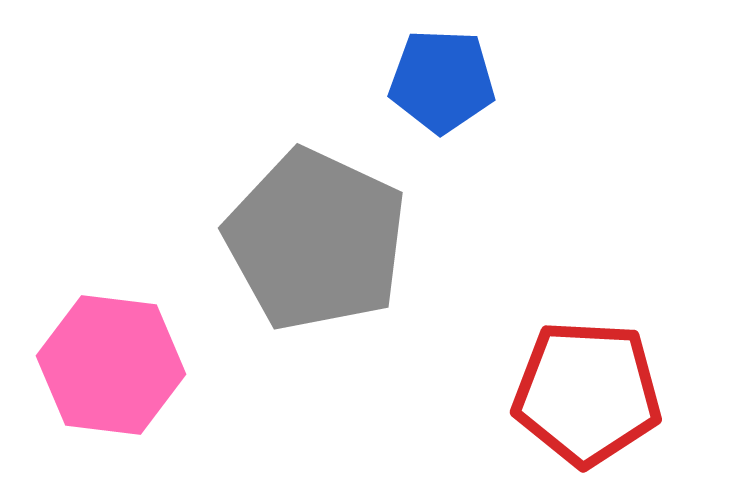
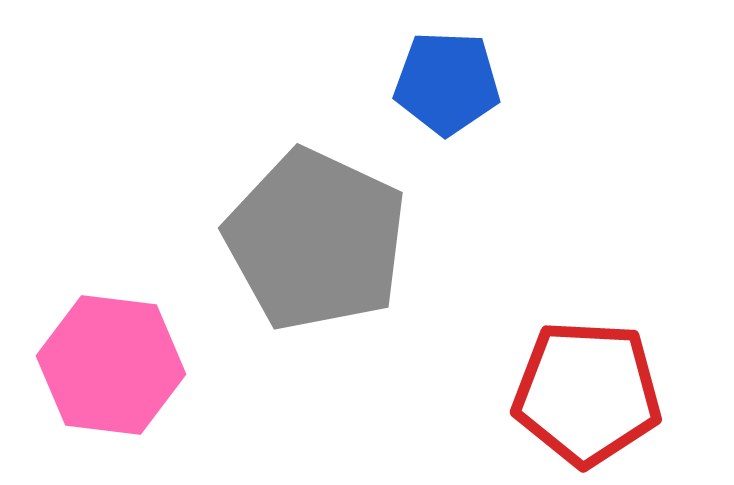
blue pentagon: moved 5 px right, 2 px down
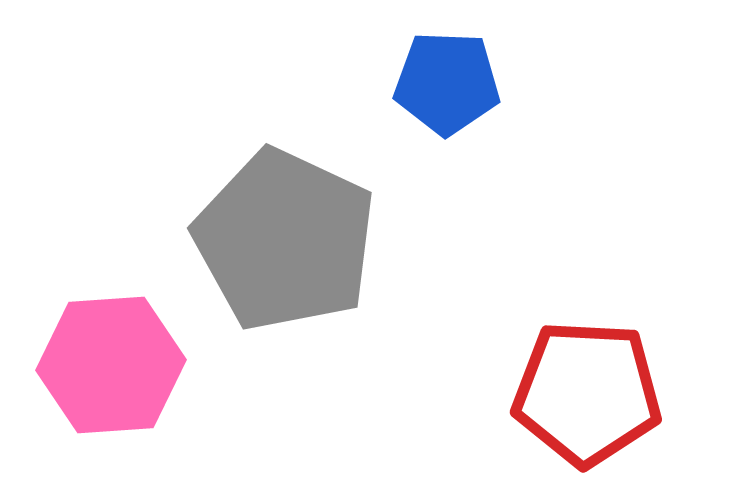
gray pentagon: moved 31 px left
pink hexagon: rotated 11 degrees counterclockwise
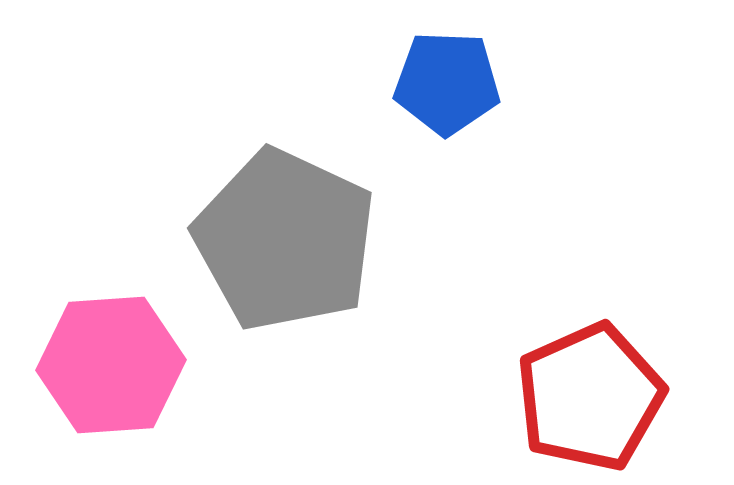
red pentagon: moved 3 px right, 4 px down; rotated 27 degrees counterclockwise
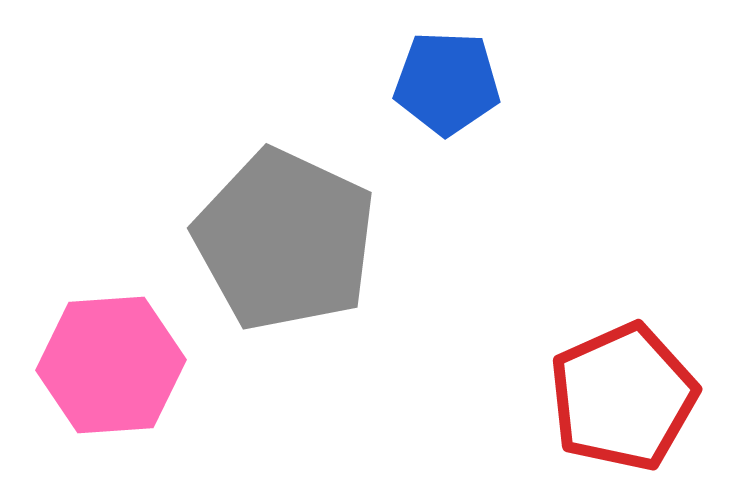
red pentagon: moved 33 px right
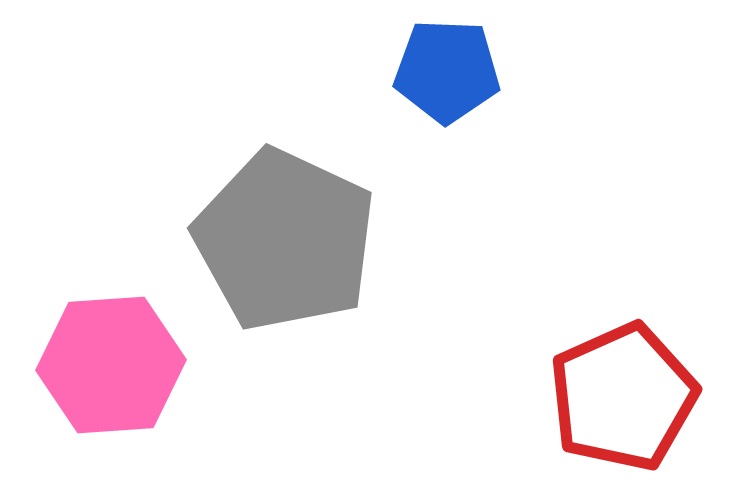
blue pentagon: moved 12 px up
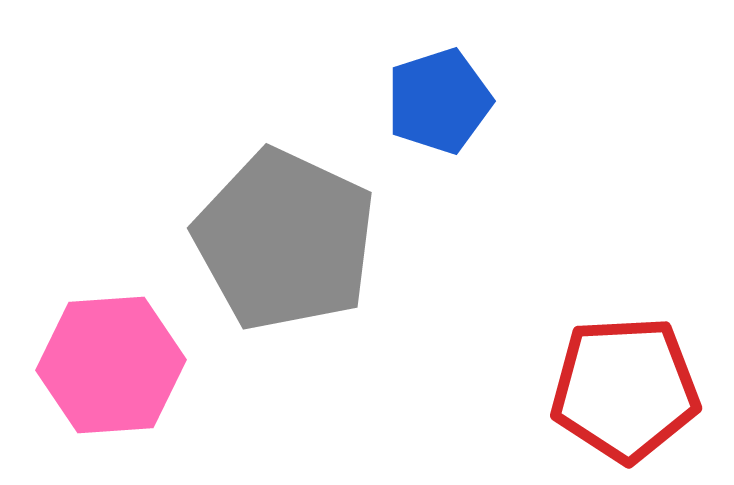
blue pentagon: moved 8 px left, 30 px down; rotated 20 degrees counterclockwise
red pentagon: moved 2 px right, 8 px up; rotated 21 degrees clockwise
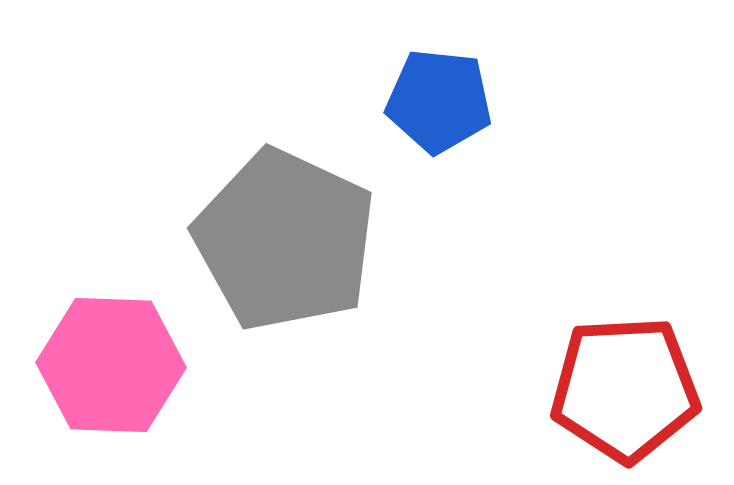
blue pentagon: rotated 24 degrees clockwise
pink hexagon: rotated 6 degrees clockwise
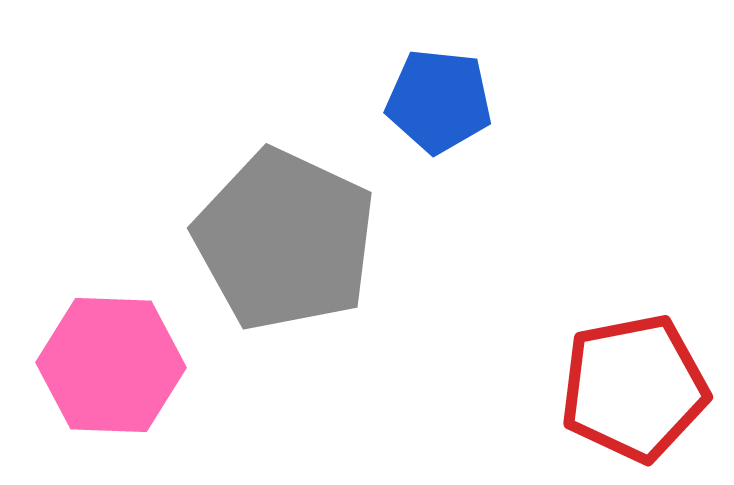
red pentagon: moved 9 px right, 1 px up; rotated 8 degrees counterclockwise
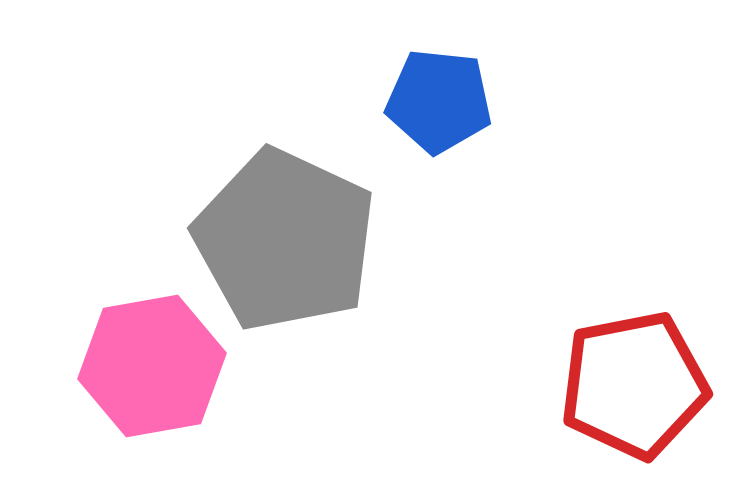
pink hexagon: moved 41 px right, 1 px down; rotated 12 degrees counterclockwise
red pentagon: moved 3 px up
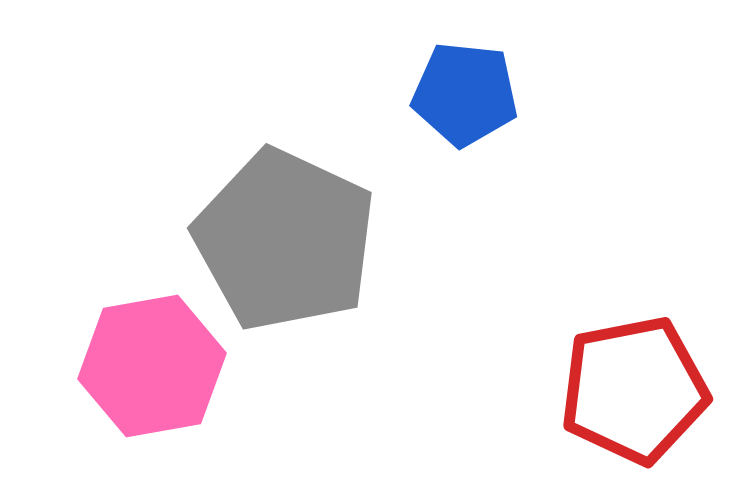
blue pentagon: moved 26 px right, 7 px up
red pentagon: moved 5 px down
